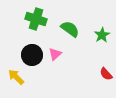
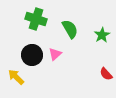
green semicircle: rotated 24 degrees clockwise
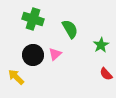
green cross: moved 3 px left
green star: moved 1 px left, 10 px down
black circle: moved 1 px right
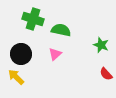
green semicircle: moved 9 px left, 1 px down; rotated 48 degrees counterclockwise
green star: rotated 21 degrees counterclockwise
black circle: moved 12 px left, 1 px up
